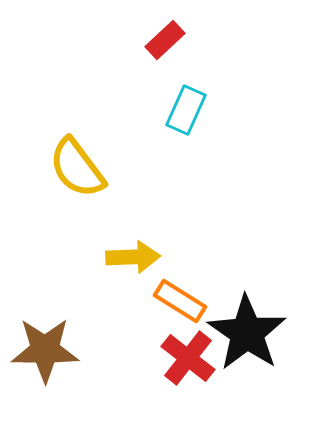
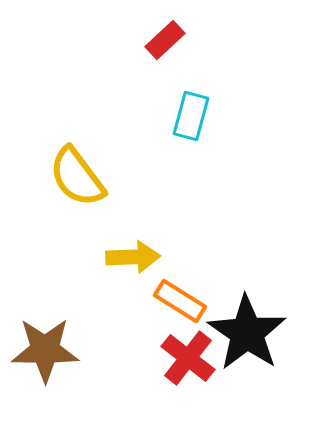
cyan rectangle: moved 5 px right, 6 px down; rotated 9 degrees counterclockwise
yellow semicircle: moved 9 px down
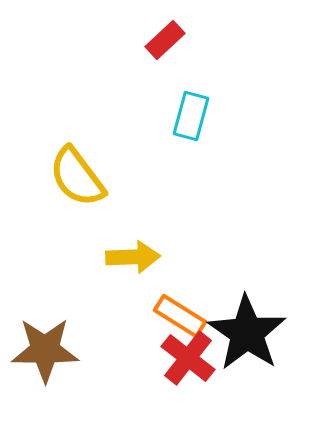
orange rectangle: moved 15 px down
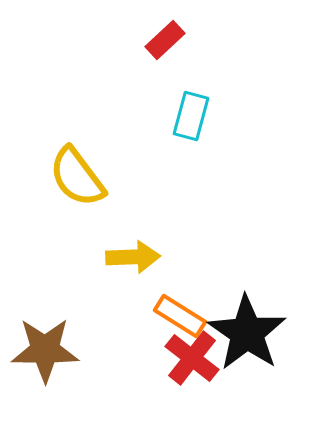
red cross: moved 4 px right
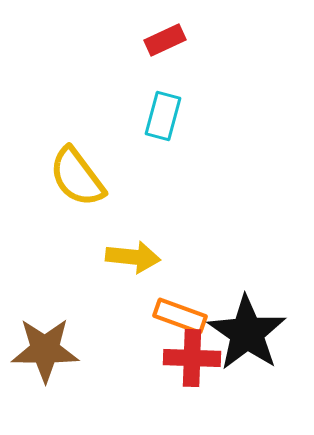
red rectangle: rotated 18 degrees clockwise
cyan rectangle: moved 28 px left
yellow arrow: rotated 8 degrees clockwise
orange rectangle: rotated 12 degrees counterclockwise
red cross: rotated 36 degrees counterclockwise
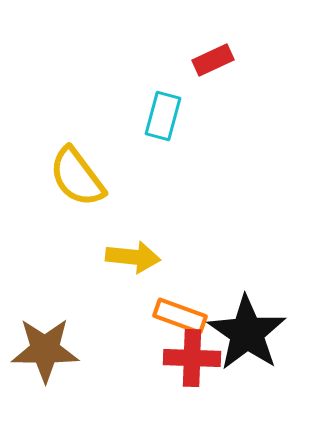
red rectangle: moved 48 px right, 20 px down
